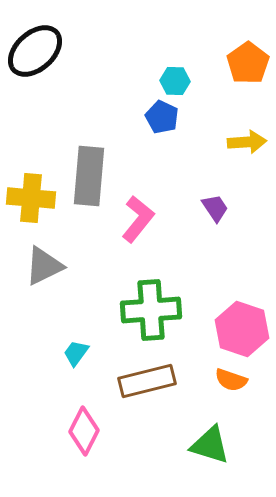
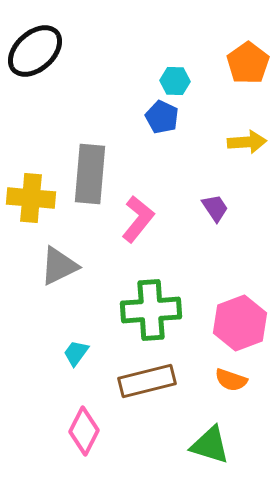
gray rectangle: moved 1 px right, 2 px up
gray triangle: moved 15 px right
pink hexagon: moved 2 px left, 6 px up; rotated 20 degrees clockwise
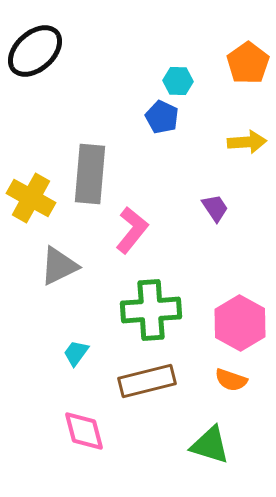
cyan hexagon: moved 3 px right
yellow cross: rotated 24 degrees clockwise
pink L-shape: moved 6 px left, 11 px down
pink hexagon: rotated 10 degrees counterclockwise
pink diamond: rotated 42 degrees counterclockwise
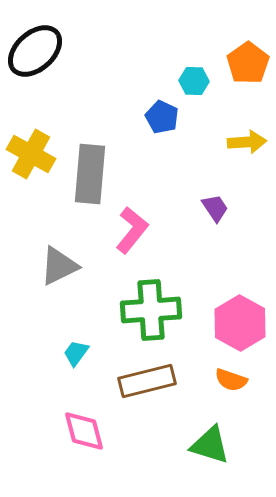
cyan hexagon: moved 16 px right
yellow cross: moved 44 px up
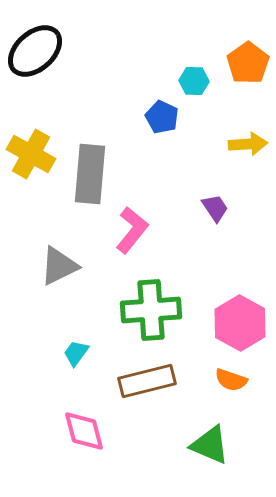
yellow arrow: moved 1 px right, 2 px down
green triangle: rotated 6 degrees clockwise
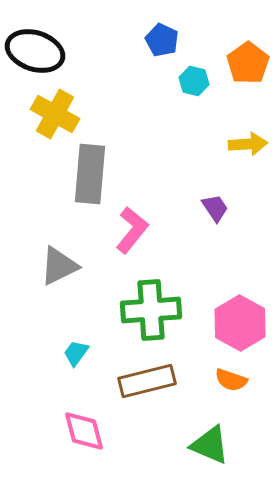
black ellipse: rotated 60 degrees clockwise
cyan hexagon: rotated 12 degrees clockwise
blue pentagon: moved 77 px up
yellow cross: moved 24 px right, 40 px up
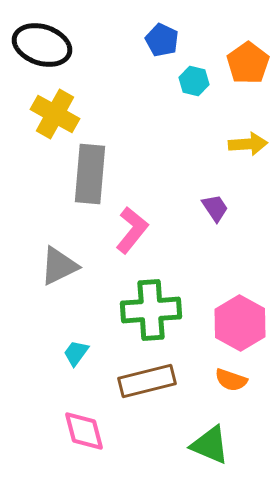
black ellipse: moved 7 px right, 6 px up
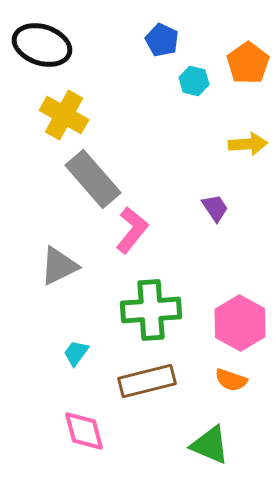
yellow cross: moved 9 px right, 1 px down
gray rectangle: moved 3 px right, 5 px down; rotated 46 degrees counterclockwise
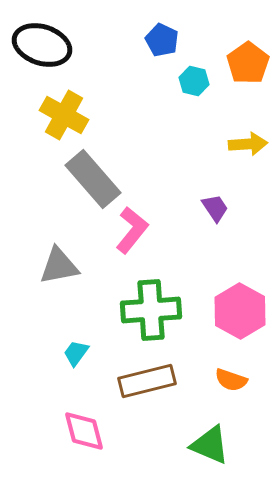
gray triangle: rotated 15 degrees clockwise
pink hexagon: moved 12 px up
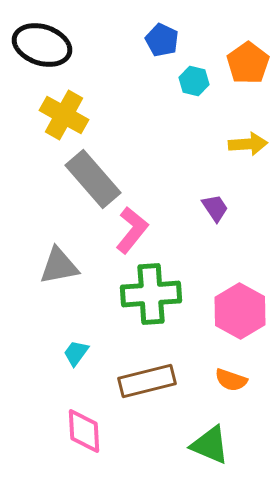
green cross: moved 16 px up
pink diamond: rotated 12 degrees clockwise
